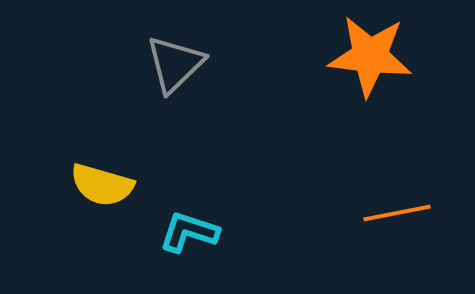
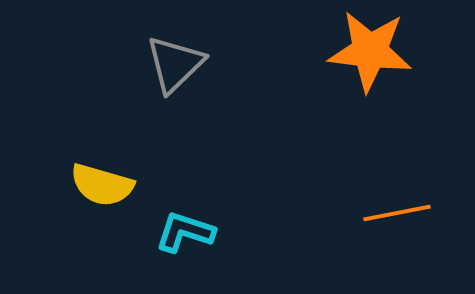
orange star: moved 5 px up
cyan L-shape: moved 4 px left
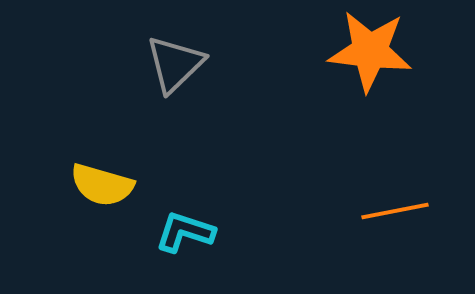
orange line: moved 2 px left, 2 px up
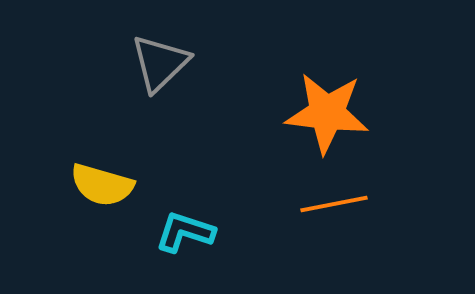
orange star: moved 43 px left, 62 px down
gray triangle: moved 15 px left, 1 px up
orange line: moved 61 px left, 7 px up
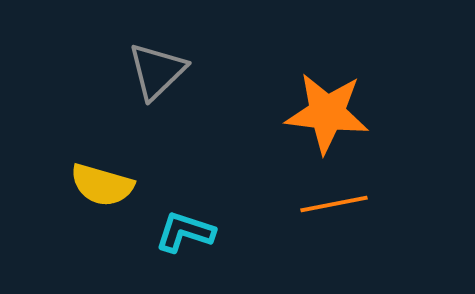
gray triangle: moved 3 px left, 8 px down
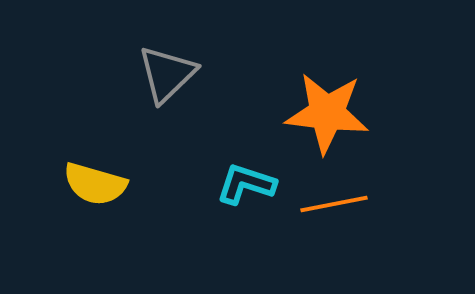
gray triangle: moved 10 px right, 3 px down
yellow semicircle: moved 7 px left, 1 px up
cyan L-shape: moved 61 px right, 48 px up
